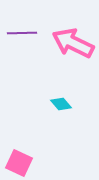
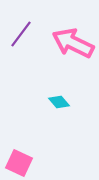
purple line: moved 1 px left, 1 px down; rotated 52 degrees counterclockwise
cyan diamond: moved 2 px left, 2 px up
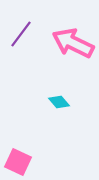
pink square: moved 1 px left, 1 px up
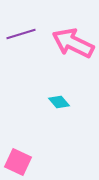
purple line: rotated 36 degrees clockwise
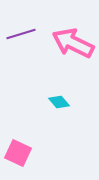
pink square: moved 9 px up
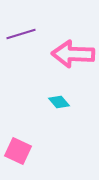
pink arrow: moved 11 px down; rotated 24 degrees counterclockwise
pink square: moved 2 px up
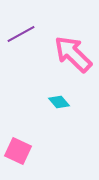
purple line: rotated 12 degrees counterclockwise
pink arrow: rotated 42 degrees clockwise
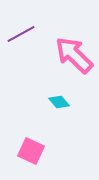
pink arrow: moved 1 px right, 1 px down
pink square: moved 13 px right
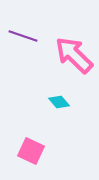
purple line: moved 2 px right, 2 px down; rotated 48 degrees clockwise
